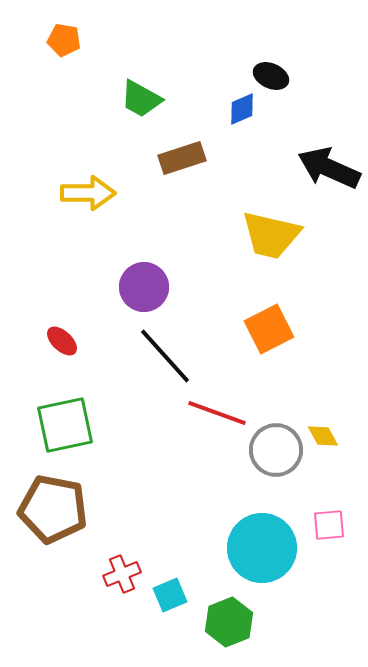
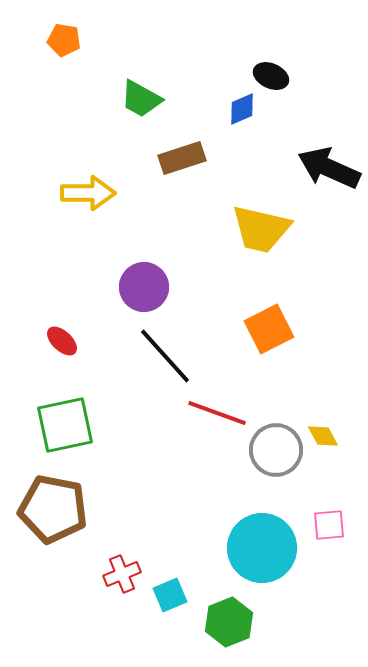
yellow trapezoid: moved 10 px left, 6 px up
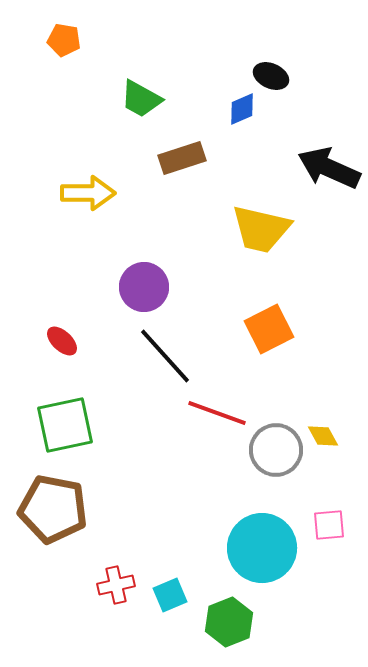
red cross: moved 6 px left, 11 px down; rotated 9 degrees clockwise
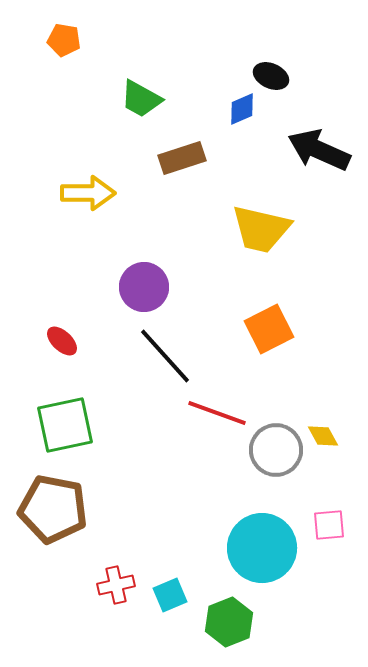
black arrow: moved 10 px left, 18 px up
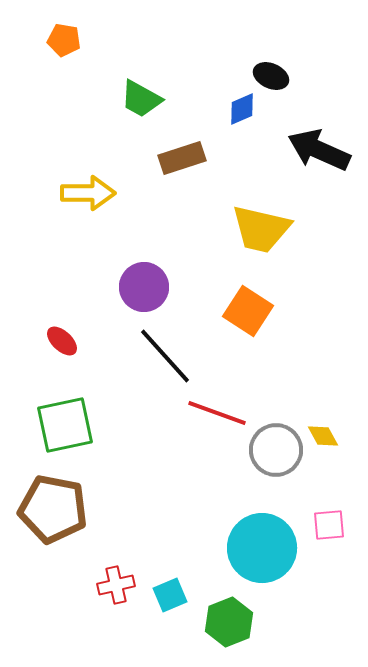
orange square: moved 21 px left, 18 px up; rotated 30 degrees counterclockwise
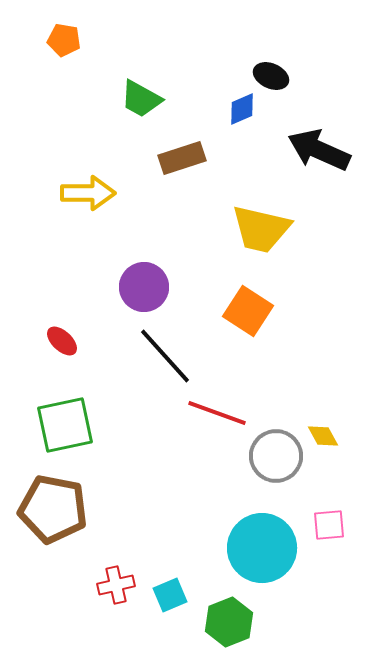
gray circle: moved 6 px down
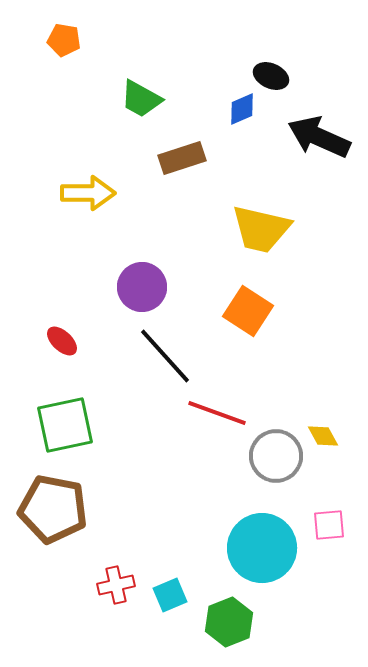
black arrow: moved 13 px up
purple circle: moved 2 px left
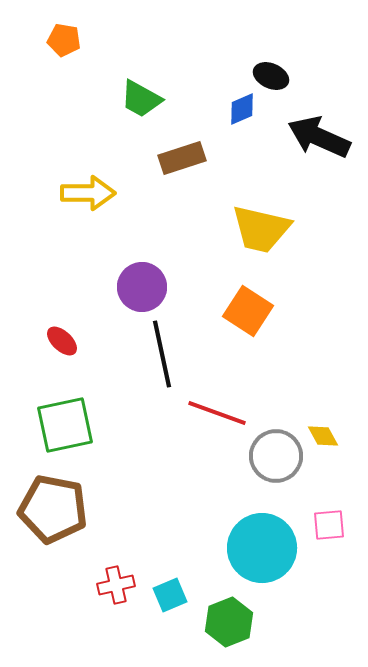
black line: moved 3 px left, 2 px up; rotated 30 degrees clockwise
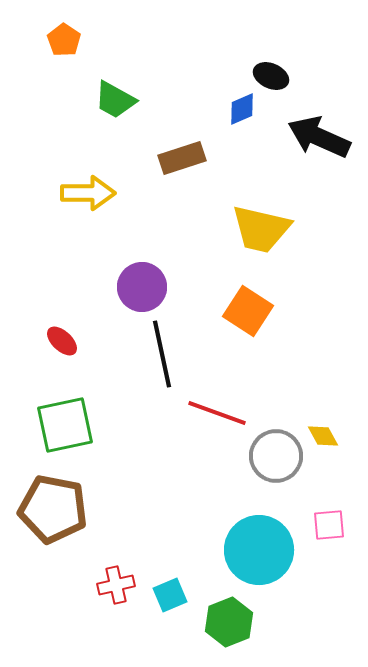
orange pentagon: rotated 24 degrees clockwise
green trapezoid: moved 26 px left, 1 px down
cyan circle: moved 3 px left, 2 px down
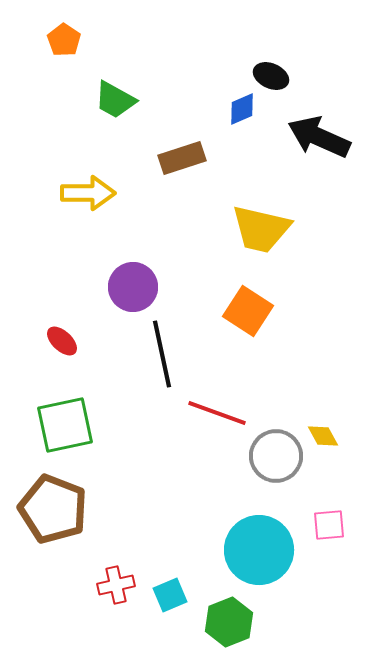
purple circle: moved 9 px left
brown pentagon: rotated 10 degrees clockwise
